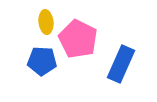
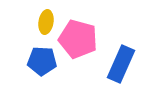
yellow ellipse: rotated 15 degrees clockwise
pink pentagon: rotated 12 degrees counterclockwise
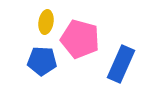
pink pentagon: moved 2 px right
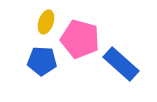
yellow ellipse: rotated 10 degrees clockwise
blue rectangle: rotated 72 degrees counterclockwise
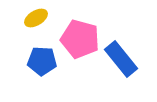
yellow ellipse: moved 10 px left, 4 px up; rotated 40 degrees clockwise
blue rectangle: moved 5 px up; rotated 9 degrees clockwise
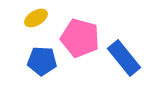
pink pentagon: moved 1 px up
blue rectangle: moved 3 px right, 1 px up
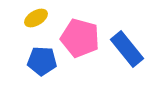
blue rectangle: moved 3 px right, 9 px up
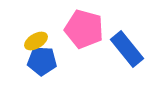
yellow ellipse: moved 23 px down
pink pentagon: moved 4 px right, 9 px up
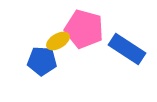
yellow ellipse: moved 22 px right
blue rectangle: rotated 18 degrees counterclockwise
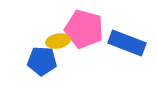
yellow ellipse: rotated 20 degrees clockwise
blue rectangle: moved 6 px up; rotated 12 degrees counterclockwise
